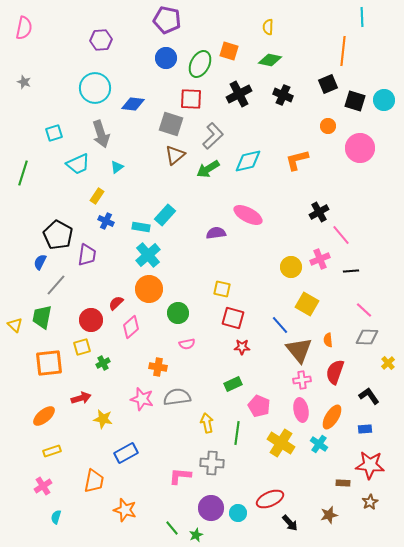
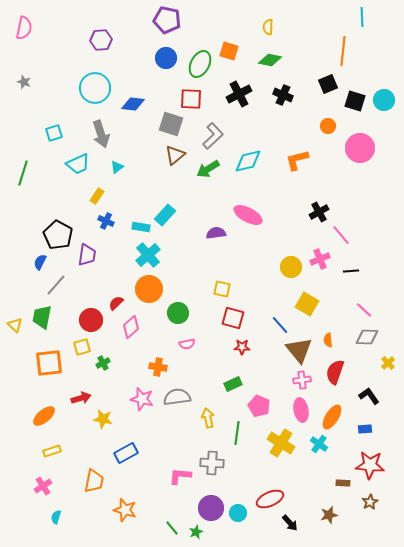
yellow arrow at (207, 423): moved 1 px right, 5 px up
green star at (196, 535): moved 3 px up
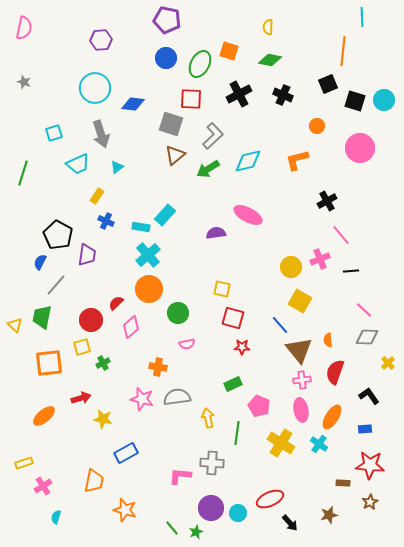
orange circle at (328, 126): moved 11 px left
black cross at (319, 212): moved 8 px right, 11 px up
yellow square at (307, 304): moved 7 px left, 3 px up
yellow rectangle at (52, 451): moved 28 px left, 12 px down
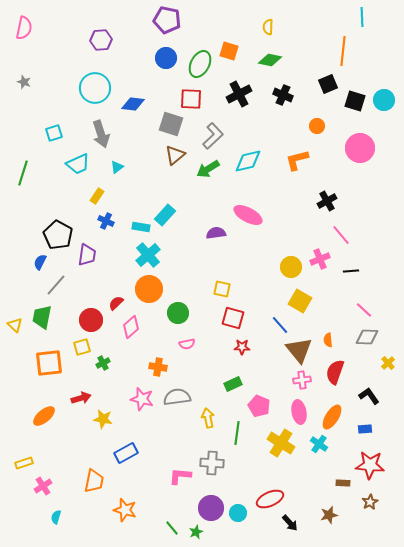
pink ellipse at (301, 410): moved 2 px left, 2 px down
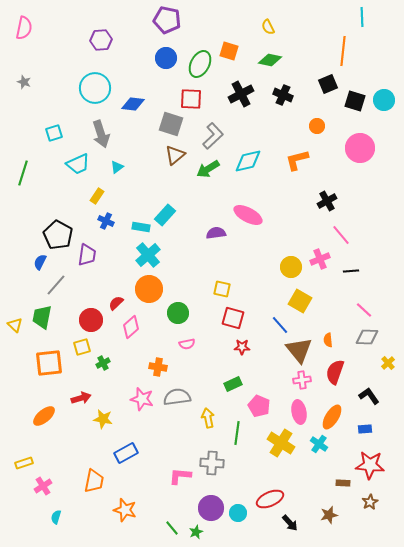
yellow semicircle at (268, 27): rotated 28 degrees counterclockwise
black cross at (239, 94): moved 2 px right
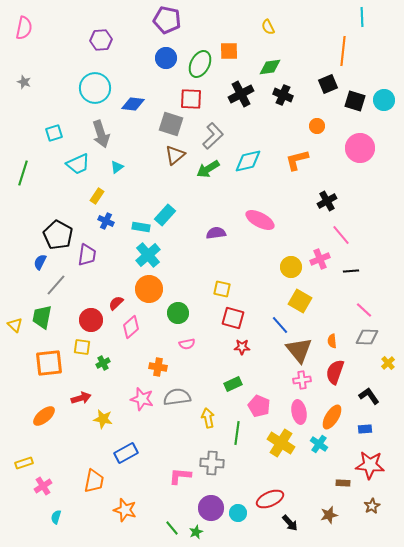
orange square at (229, 51): rotated 18 degrees counterclockwise
green diamond at (270, 60): moved 7 px down; rotated 20 degrees counterclockwise
pink ellipse at (248, 215): moved 12 px right, 5 px down
orange semicircle at (328, 340): moved 4 px right, 1 px down
yellow square at (82, 347): rotated 24 degrees clockwise
brown star at (370, 502): moved 2 px right, 4 px down
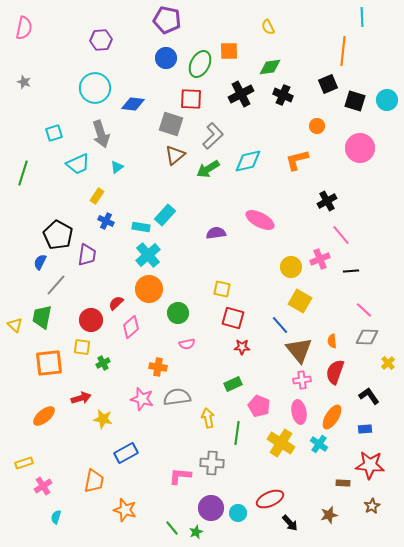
cyan circle at (384, 100): moved 3 px right
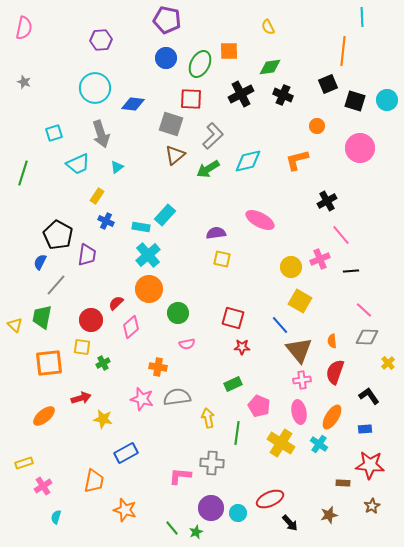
yellow square at (222, 289): moved 30 px up
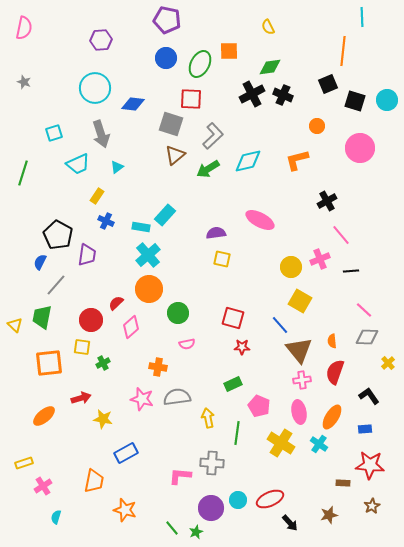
black cross at (241, 94): moved 11 px right
cyan circle at (238, 513): moved 13 px up
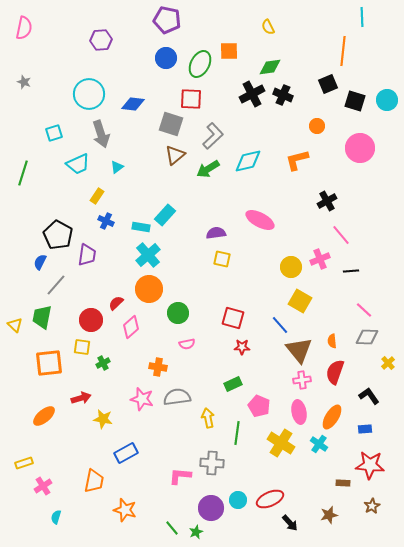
cyan circle at (95, 88): moved 6 px left, 6 px down
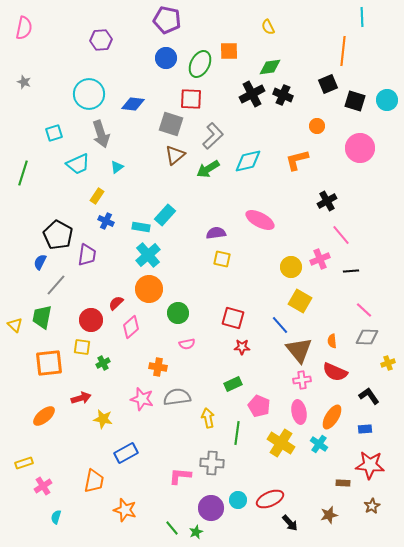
yellow cross at (388, 363): rotated 24 degrees clockwise
red semicircle at (335, 372): rotated 85 degrees counterclockwise
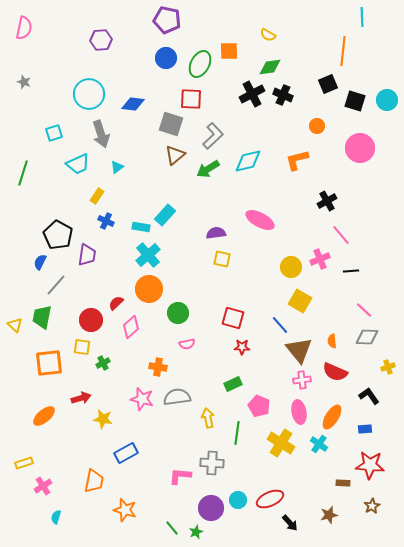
yellow semicircle at (268, 27): moved 8 px down; rotated 35 degrees counterclockwise
yellow cross at (388, 363): moved 4 px down
